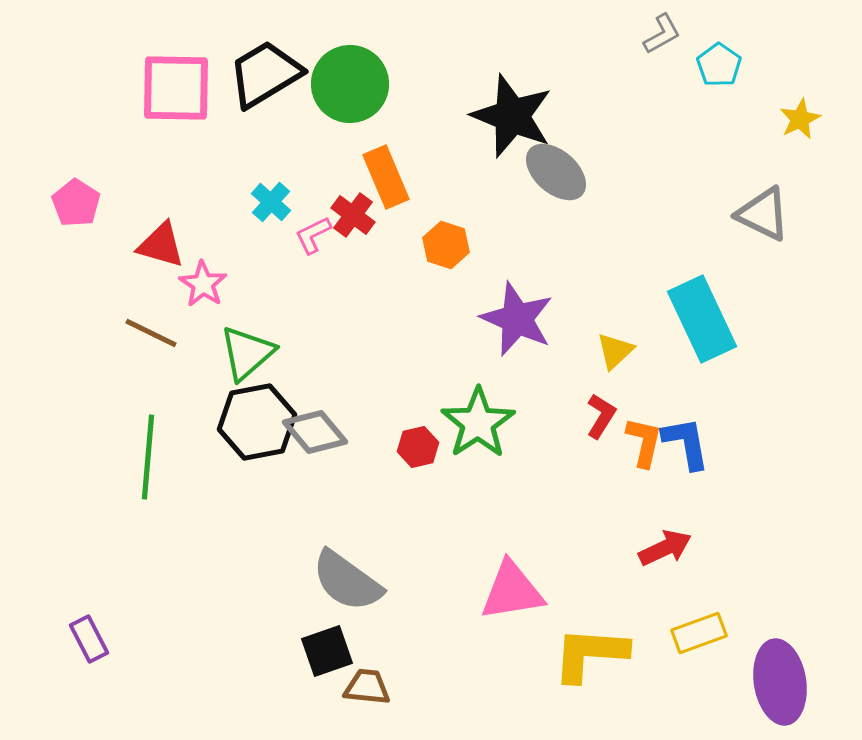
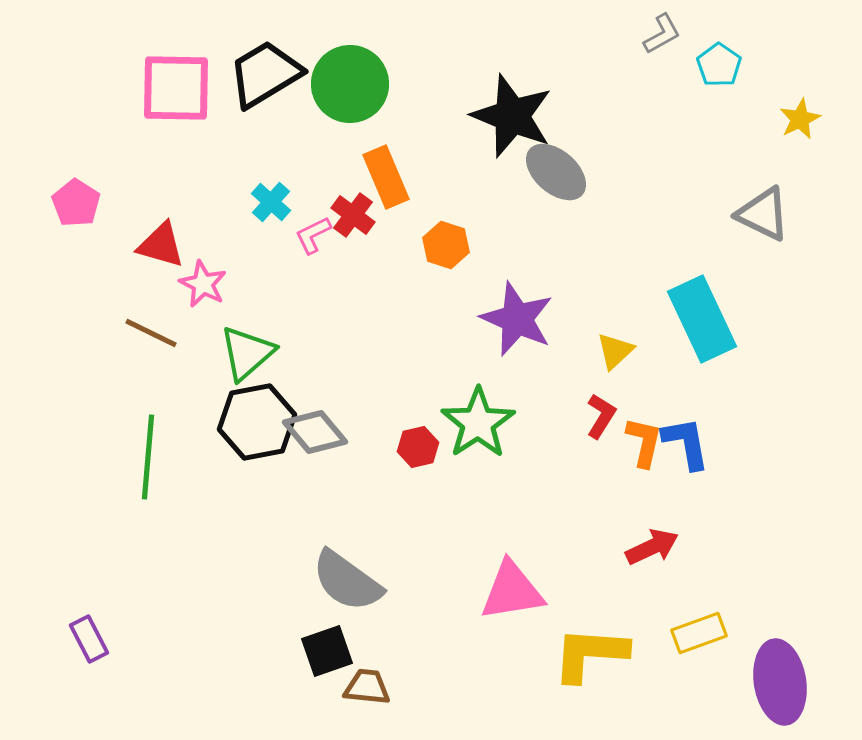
pink star: rotated 6 degrees counterclockwise
red arrow: moved 13 px left, 1 px up
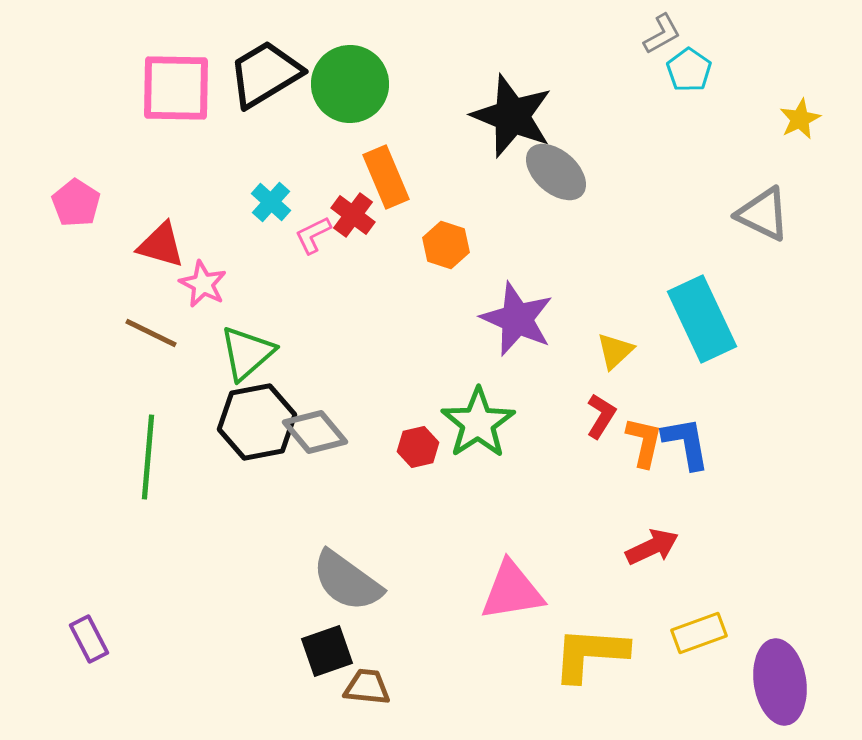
cyan pentagon: moved 30 px left, 5 px down
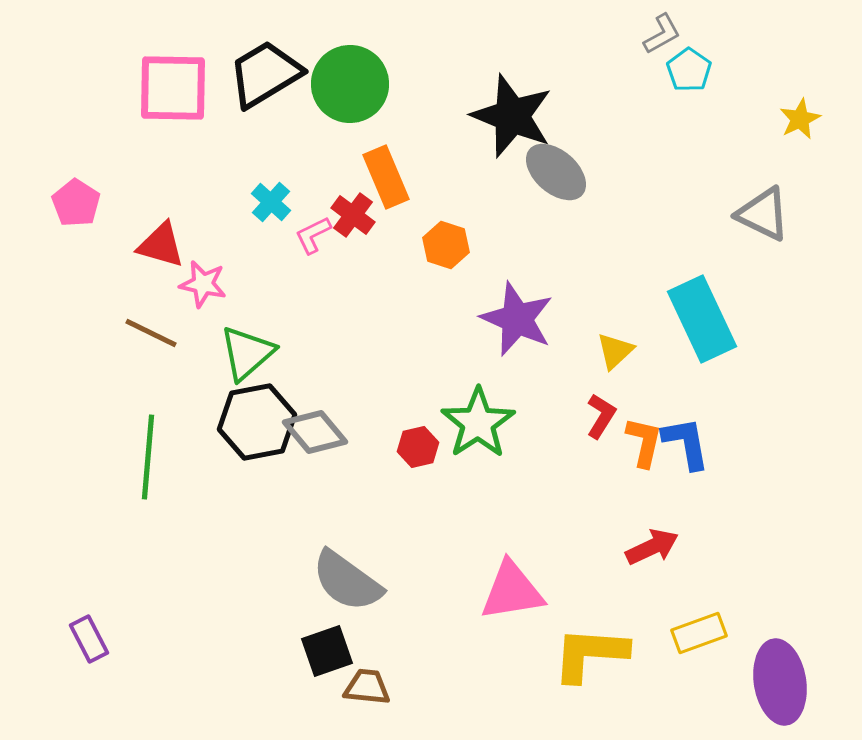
pink square: moved 3 px left
pink star: rotated 15 degrees counterclockwise
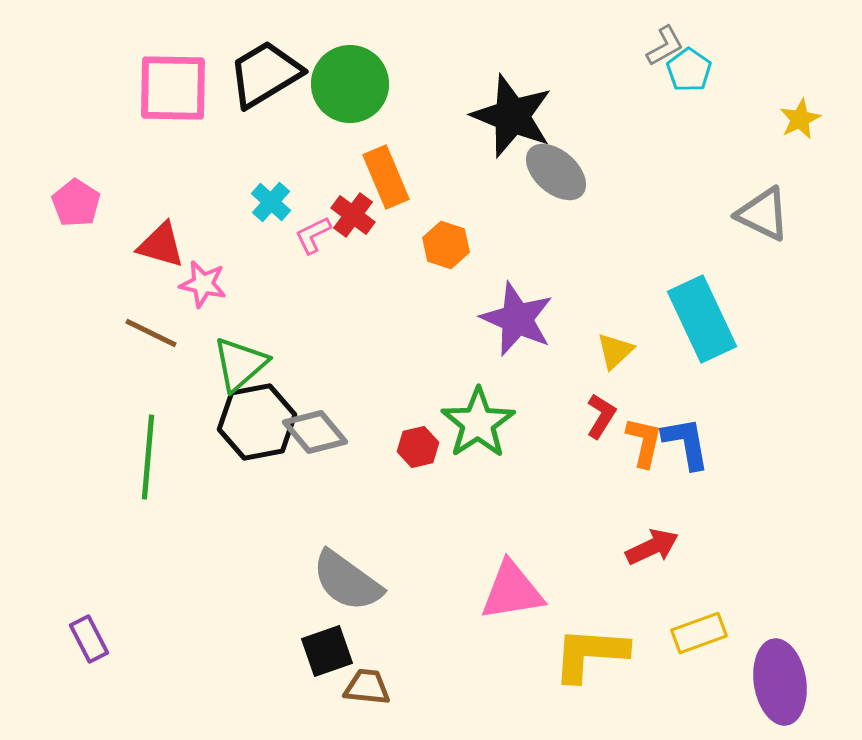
gray L-shape: moved 3 px right, 12 px down
green triangle: moved 7 px left, 11 px down
